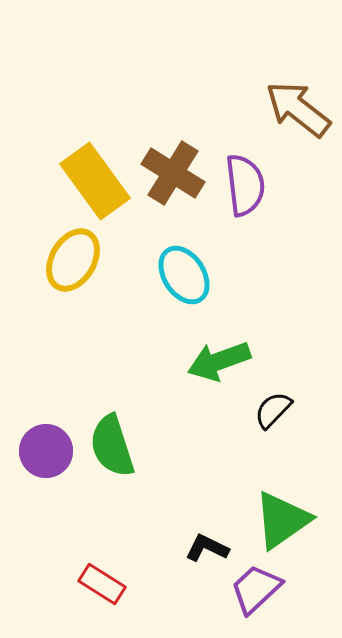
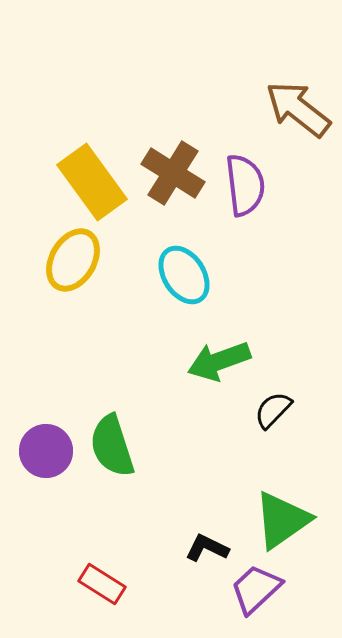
yellow rectangle: moved 3 px left, 1 px down
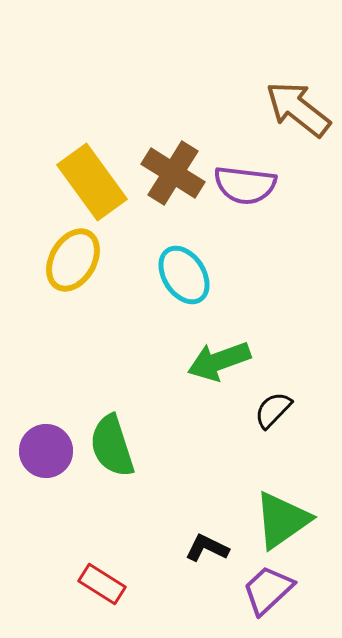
purple semicircle: rotated 104 degrees clockwise
purple trapezoid: moved 12 px right, 1 px down
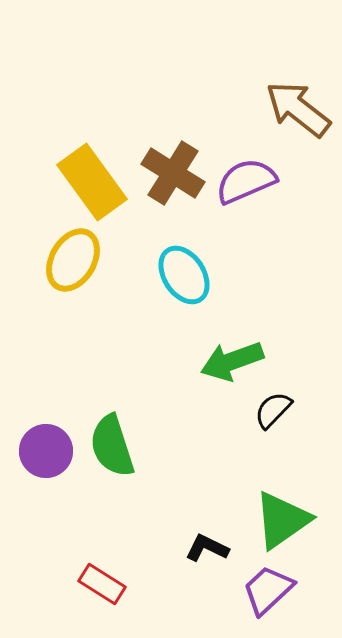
purple semicircle: moved 1 px right, 4 px up; rotated 150 degrees clockwise
green arrow: moved 13 px right
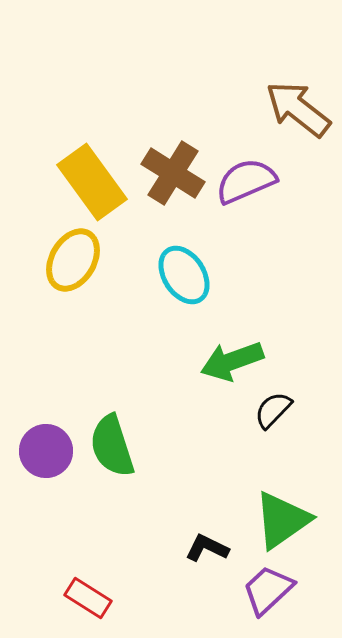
red rectangle: moved 14 px left, 14 px down
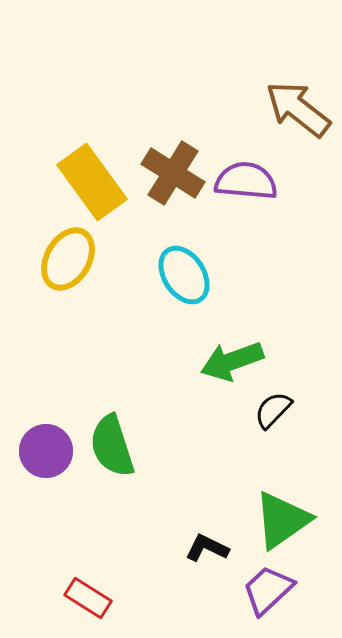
purple semicircle: rotated 28 degrees clockwise
yellow ellipse: moved 5 px left, 1 px up
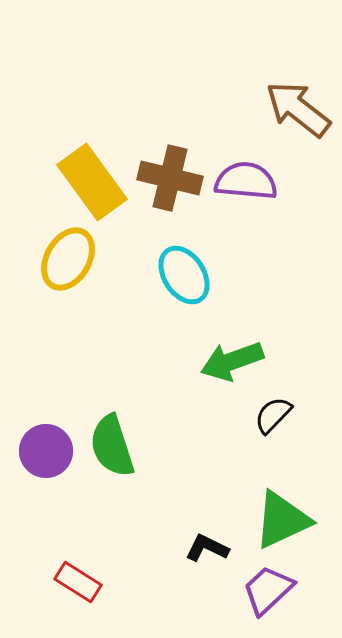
brown cross: moved 3 px left, 5 px down; rotated 18 degrees counterclockwise
black semicircle: moved 5 px down
green triangle: rotated 10 degrees clockwise
red rectangle: moved 10 px left, 16 px up
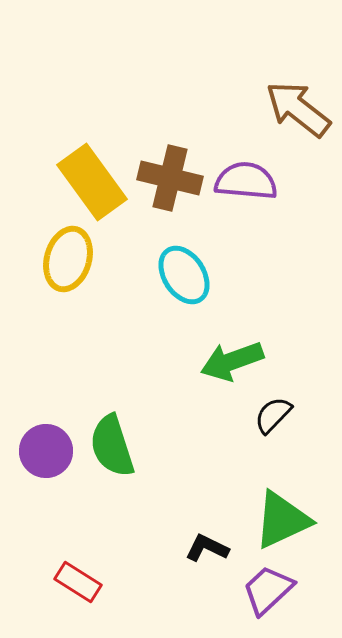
yellow ellipse: rotated 14 degrees counterclockwise
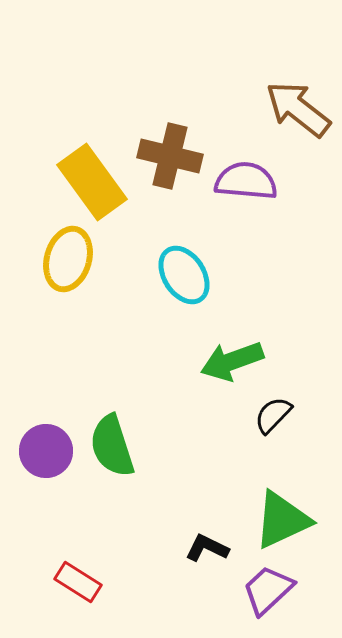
brown cross: moved 22 px up
